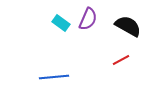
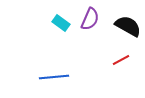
purple semicircle: moved 2 px right
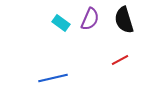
black semicircle: moved 4 px left, 6 px up; rotated 136 degrees counterclockwise
red line: moved 1 px left
blue line: moved 1 px left, 1 px down; rotated 8 degrees counterclockwise
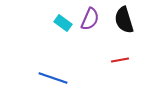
cyan rectangle: moved 2 px right
red line: rotated 18 degrees clockwise
blue line: rotated 32 degrees clockwise
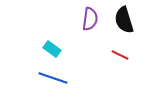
purple semicircle: rotated 15 degrees counterclockwise
cyan rectangle: moved 11 px left, 26 px down
red line: moved 5 px up; rotated 36 degrees clockwise
